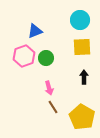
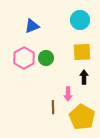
blue triangle: moved 3 px left, 5 px up
yellow square: moved 5 px down
pink hexagon: moved 2 px down; rotated 10 degrees counterclockwise
pink arrow: moved 19 px right, 6 px down; rotated 16 degrees clockwise
brown line: rotated 32 degrees clockwise
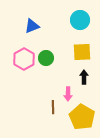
pink hexagon: moved 1 px down
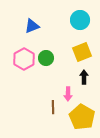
yellow square: rotated 18 degrees counterclockwise
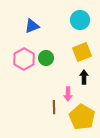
brown line: moved 1 px right
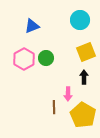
yellow square: moved 4 px right
yellow pentagon: moved 1 px right, 2 px up
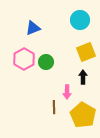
blue triangle: moved 1 px right, 2 px down
green circle: moved 4 px down
black arrow: moved 1 px left
pink arrow: moved 1 px left, 2 px up
